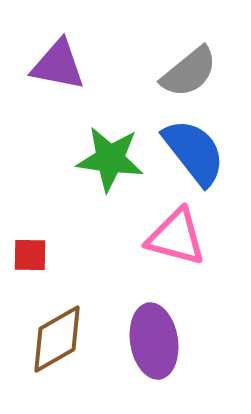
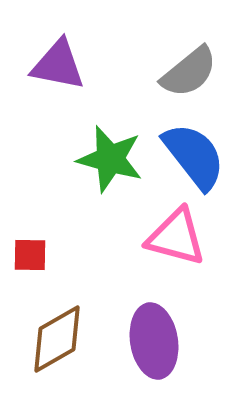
blue semicircle: moved 4 px down
green star: rotated 8 degrees clockwise
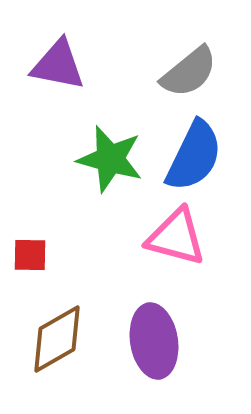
blue semicircle: rotated 64 degrees clockwise
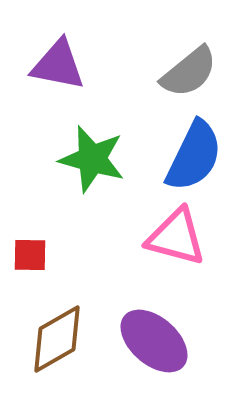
green star: moved 18 px left
purple ellipse: rotated 40 degrees counterclockwise
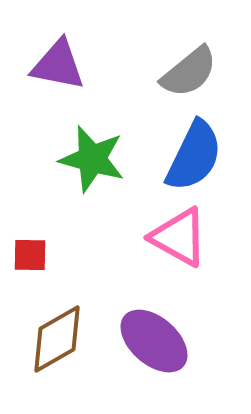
pink triangle: moved 3 px right; rotated 14 degrees clockwise
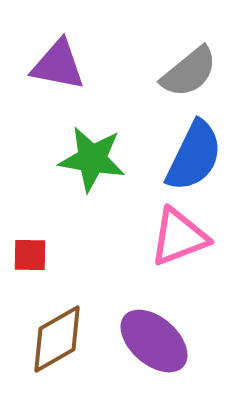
green star: rotated 6 degrees counterclockwise
pink triangle: rotated 50 degrees counterclockwise
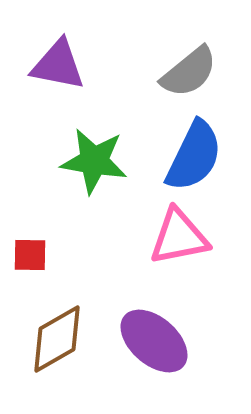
green star: moved 2 px right, 2 px down
pink triangle: rotated 10 degrees clockwise
